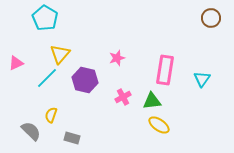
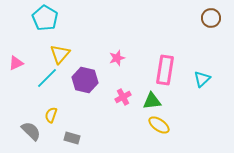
cyan triangle: rotated 12 degrees clockwise
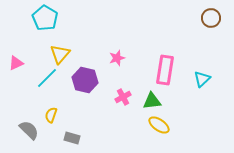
gray semicircle: moved 2 px left, 1 px up
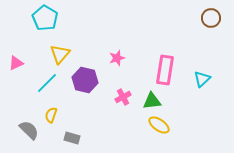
cyan line: moved 5 px down
